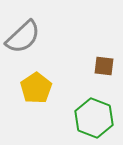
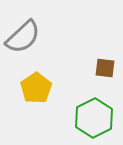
brown square: moved 1 px right, 2 px down
green hexagon: rotated 12 degrees clockwise
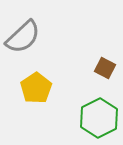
brown square: rotated 20 degrees clockwise
green hexagon: moved 5 px right
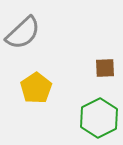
gray semicircle: moved 4 px up
brown square: rotated 30 degrees counterclockwise
